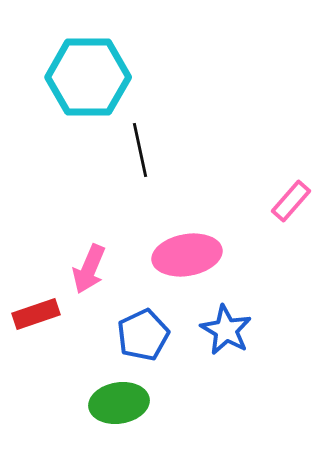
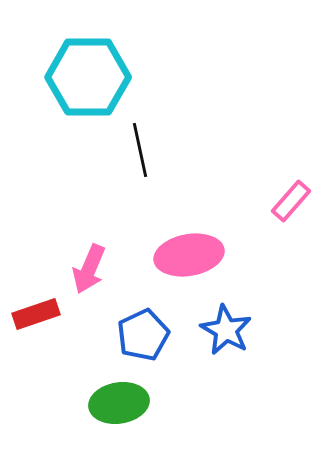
pink ellipse: moved 2 px right
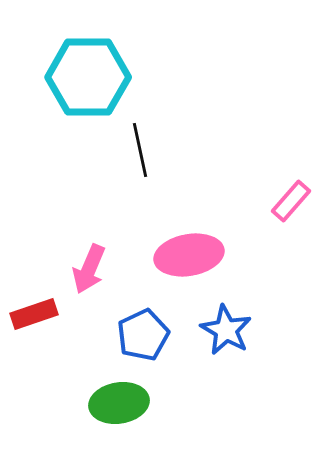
red rectangle: moved 2 px left
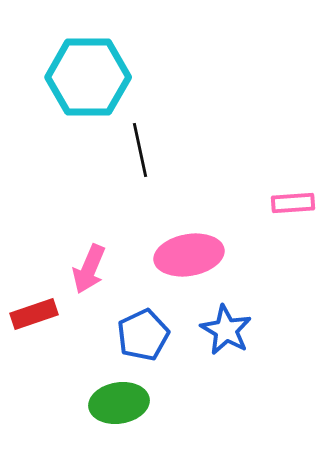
pink rectangle: moved 2 px right, 2 px down; rotated 45 degrees clockwise
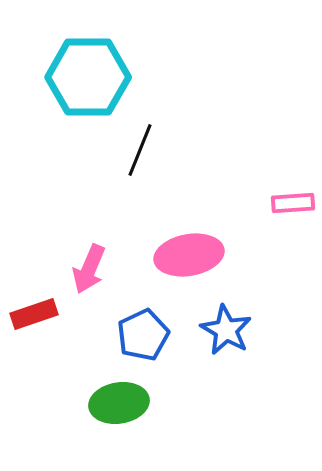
black line: rotated 34 degrees clockwise
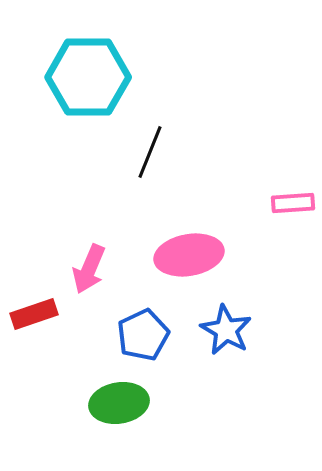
black line: moved 10 px right, 2 px down
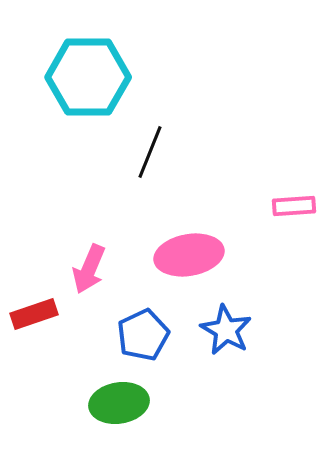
pink rectangle: moved 1 px right, 3 px down
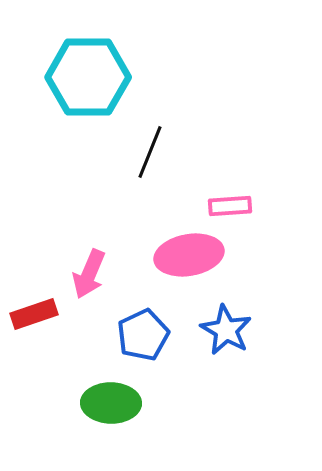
pink rectangle: moved 64 px left
pink arrow: moved 5 px down
green ellipse: moved 8 px left; rotated 10 degrees clockwise
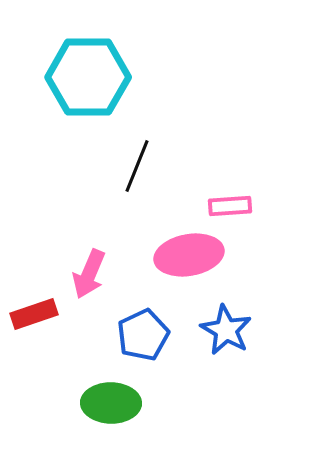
black line: moved 13 px left, 14 px down
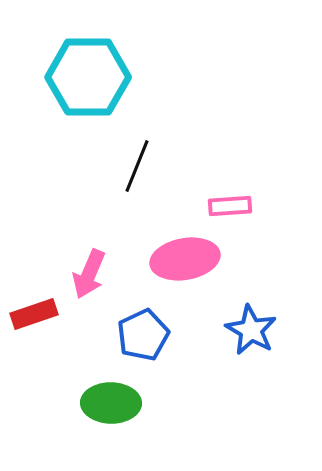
pink ellipse: moved 4 px left, 4 px down
blue star: moved 25 px right
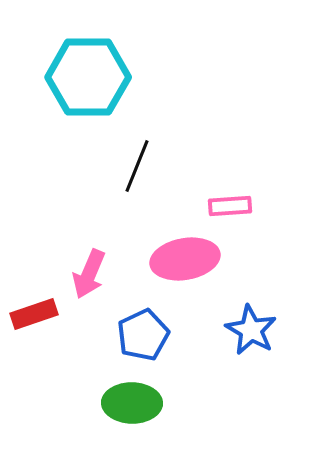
green ellipse: moved 21 px right
